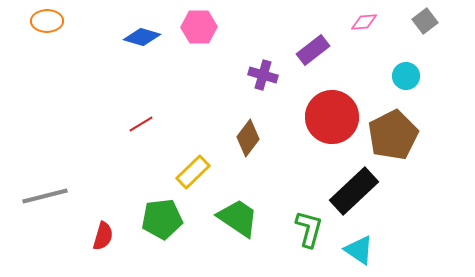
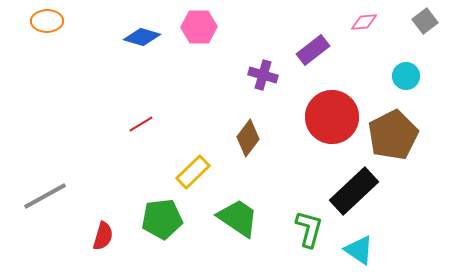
gray line: rotated 15 degrees counterclockwise
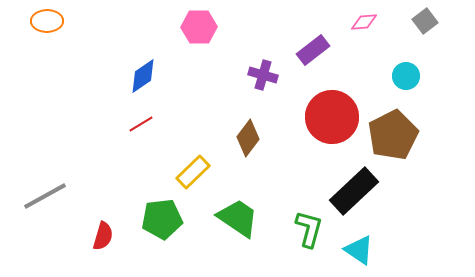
blue diamond: moved 1 px right, 39 px down; rotated 51 degrees counterclockwise
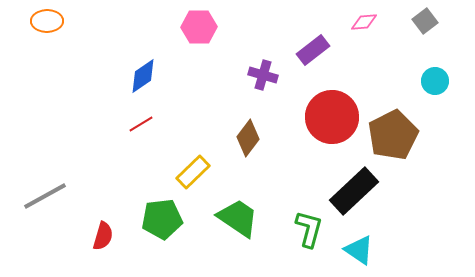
cyan circle: moved 29 px right, 5 px down
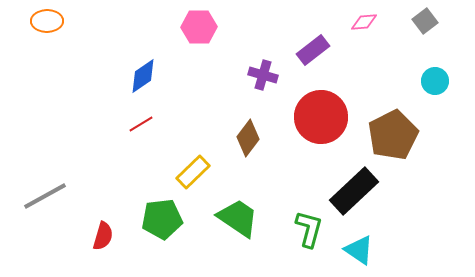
red circle: moved 11 px left
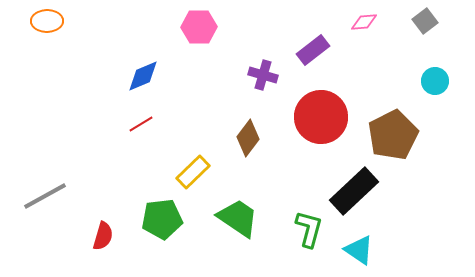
blue diamond: rotated 12 degrees clockwise
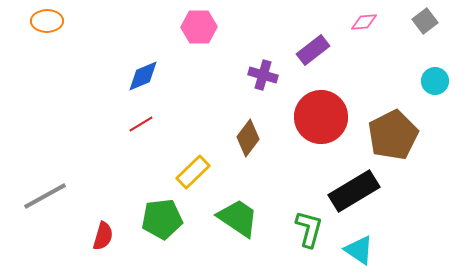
black rectangle: rotated 12 degrees clockwise
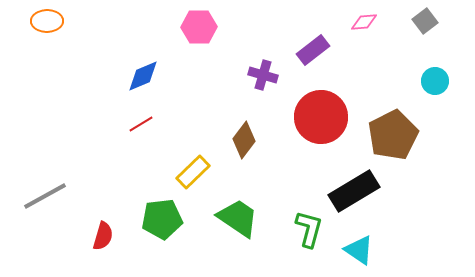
brown diamond: moved 4 px left, 2 px down
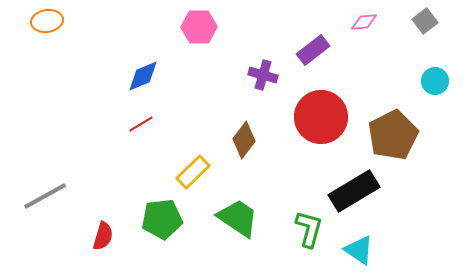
orange ellipse: rotated 8 degrees counterclockwise
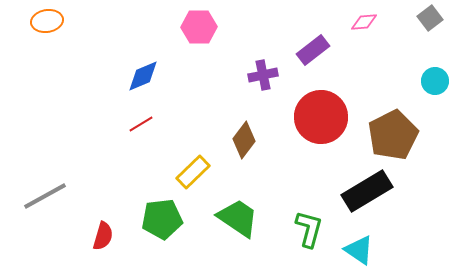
gray square: moved 5 px right, 3 px up
purple cross: rotated 28 degrees counterclockwise
black rectangle: moved 13 px right
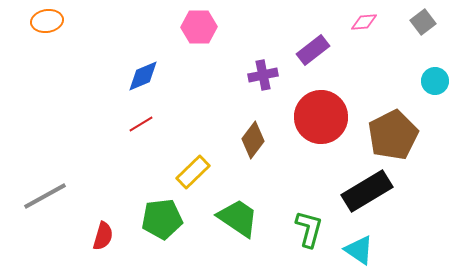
gray square: moved 7 px left, 4 px down
brown diamond: moved 9 px right
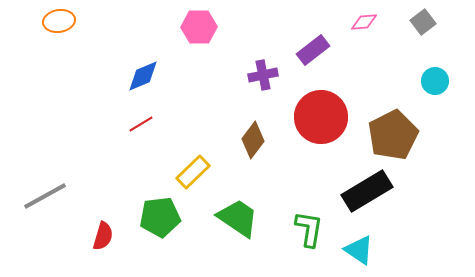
orange ellipse: moved 12 px right
green pentagon: moved 2 px left, 2 px up
green L-shape: rotated 6 degrees counterclockwise
